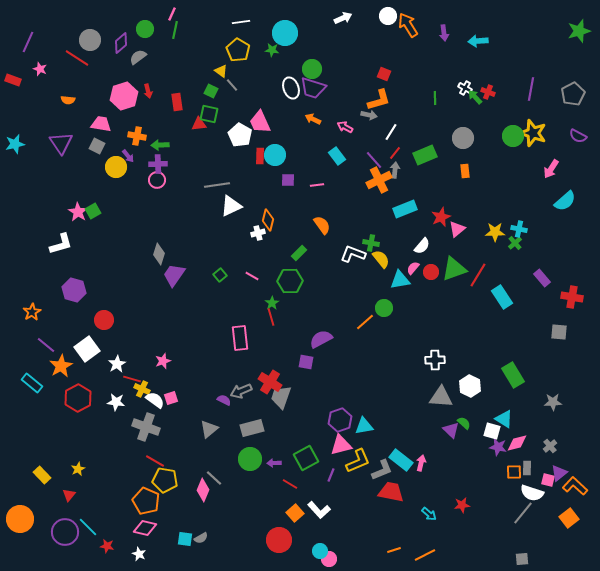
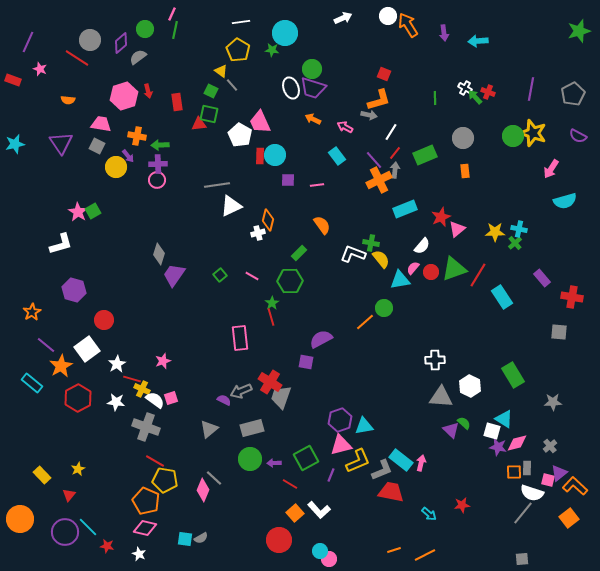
cyan semicircle at (565, 201): rotated 25 degrees clockwise
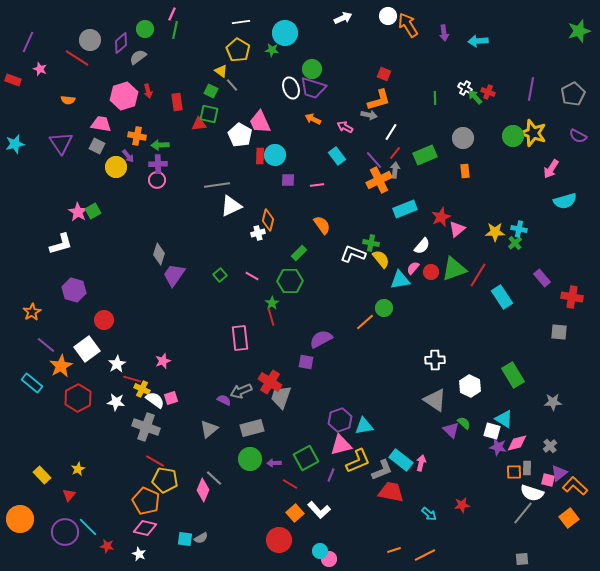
gray triangle at (441, 397): moved 6 px left, 3 px down; rotated 30 degrees clockwise
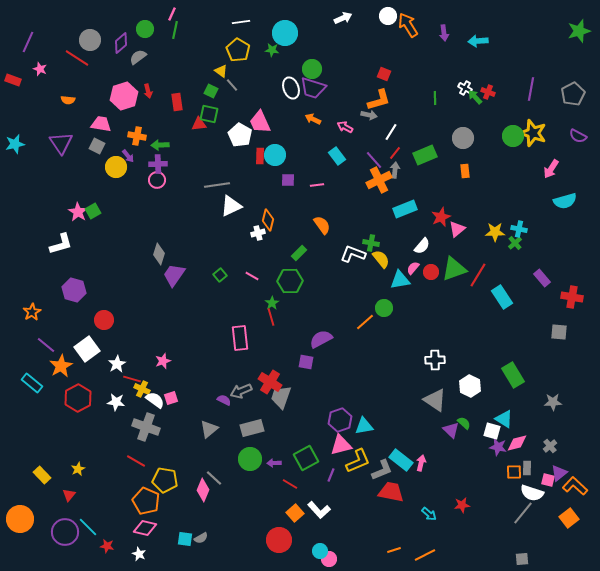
red line at (155, 461): moved 19 px left
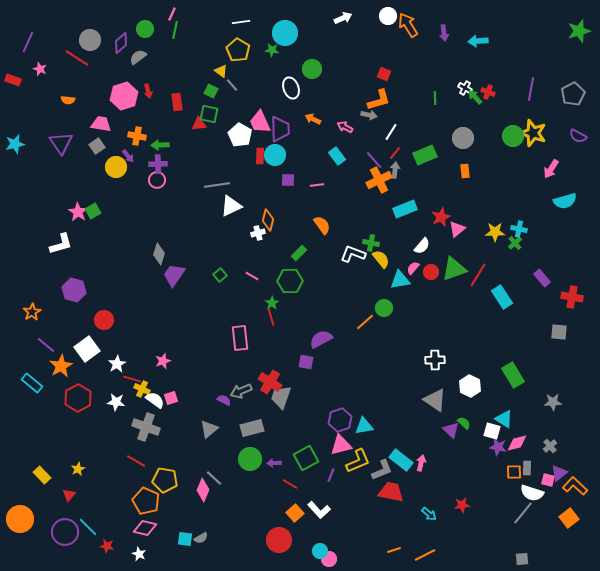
purple trapezoid at (313, 88): moved 33 px left, 41 px down; rotated 108 degrees counterclockwise
gray square at (97, 146): rotated 28 degrees clockwise
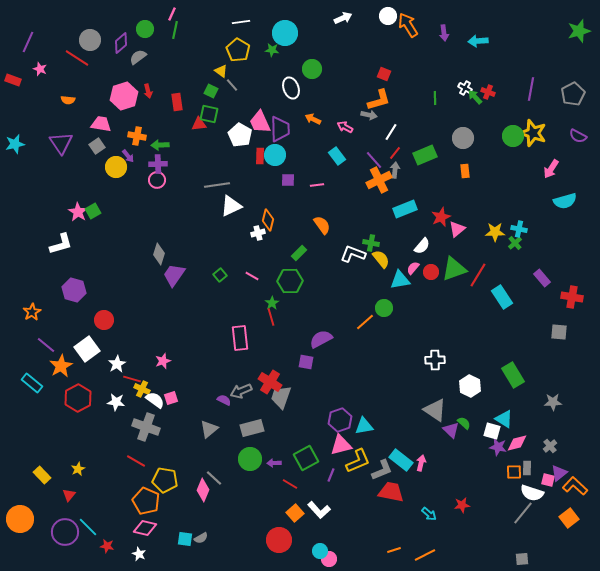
gray triangle at (435, 400): moved 10 px down
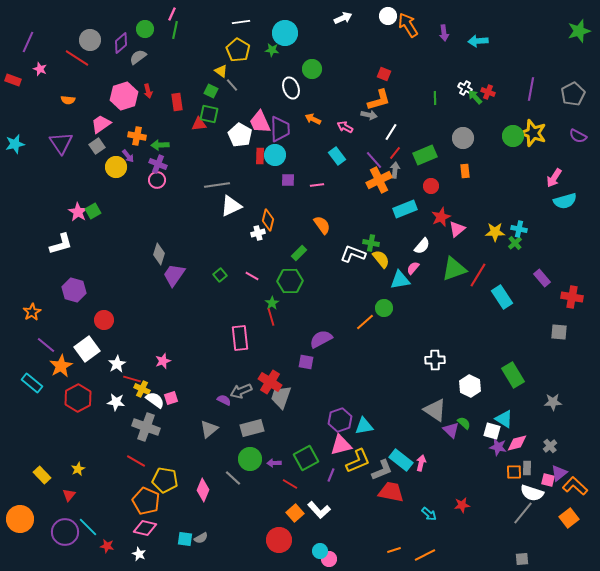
pink trapezoid at (101, 124): rotated 45 degrees counterclockwise
purple cross at (158, 164): rotated 24 degrees clockwise
pink arrow at (551, 169): moved 3 px right, 9 px down
red circle at (431, 272): moved 86 px up
gray line at (214, 478): moved 19 px right
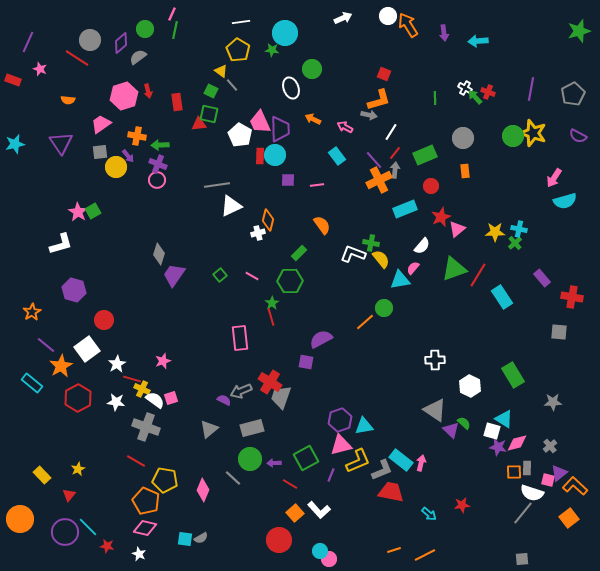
gray square at (97, 146): moved 3 px right, 6 px down; rotated 28 degrees clockwise
